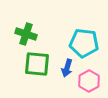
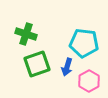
green square: rotated 24 degrees counterclockwise
blue arrow: moved 1 px up
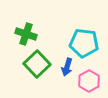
green square: rotated 24 degrees counterclockwise
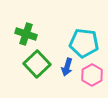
pink hexagon: moved 3 px right, 6 px up
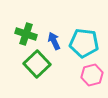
blue arrow: moved 13 px left, 26 px up; rotated 138 degrees clockwise
pink hexagon: rotated 15 degrees clockwise
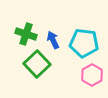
blue arrow: moved 1 px left, 1 px up
pink hexagon: rotated 15 degrees counterclockwise
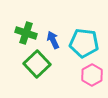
green cross: moved 1 px up
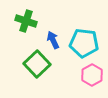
green cross: moved 12 px up
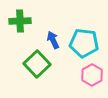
green cross: moved 6 px left; rotated 20 degrees counterclockwise
